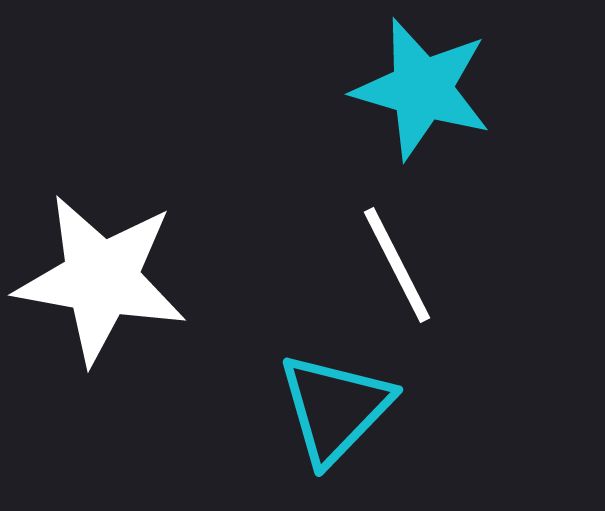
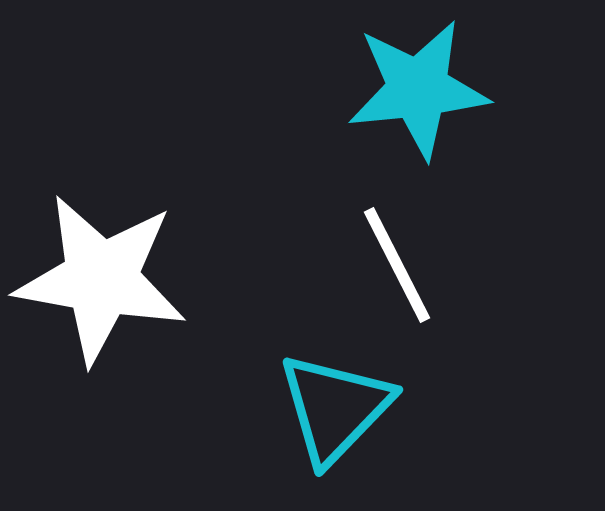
cyan star: moved 4 px left; rotated 22 degrees counterclockwise
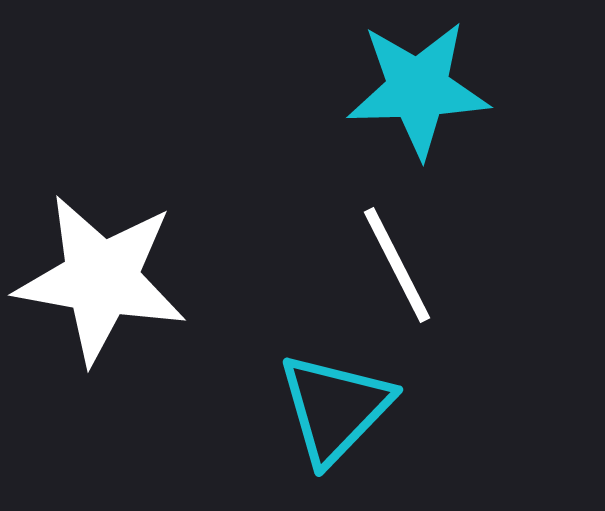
cyan star: rotated 4 degrees clockwise
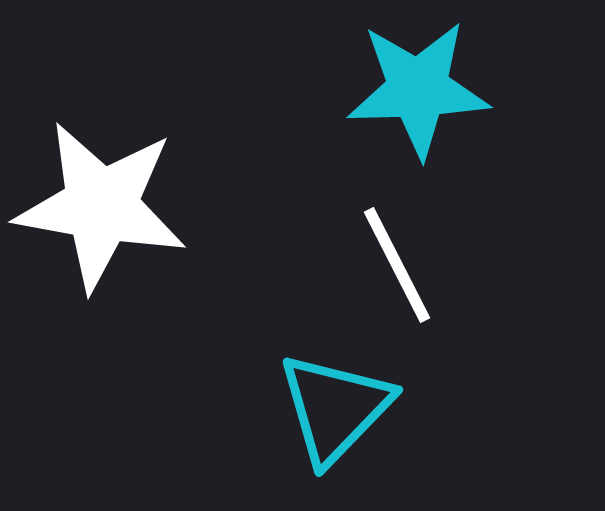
white star: moved 73 px up
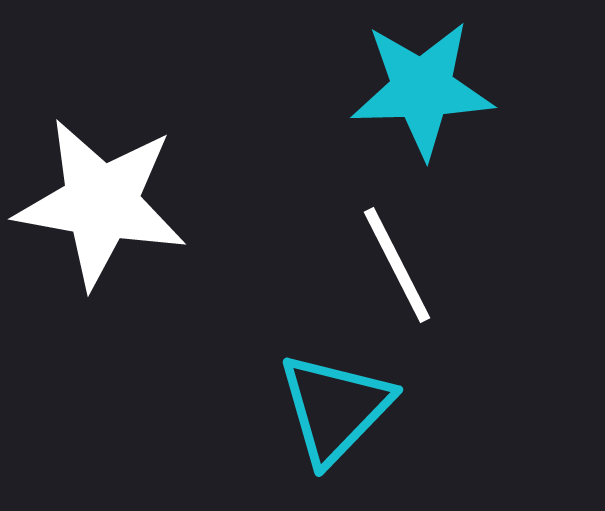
cyan star: moved 4 px right
white star: moved 3 px up
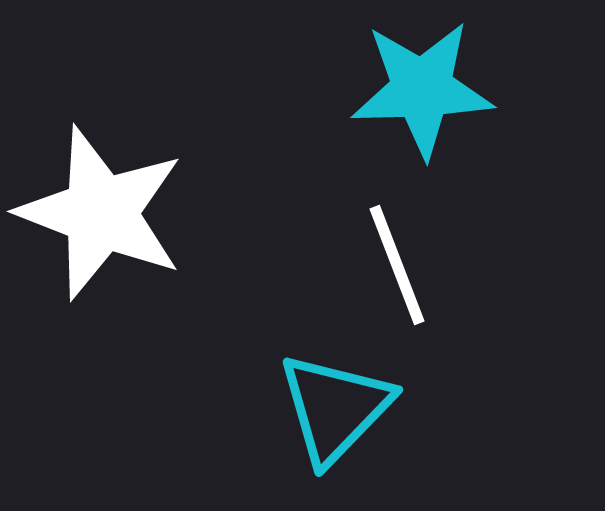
white star: moved 10 px down; rotated 11 degrees clockwise
white line: rotated 6 degrees clockwise
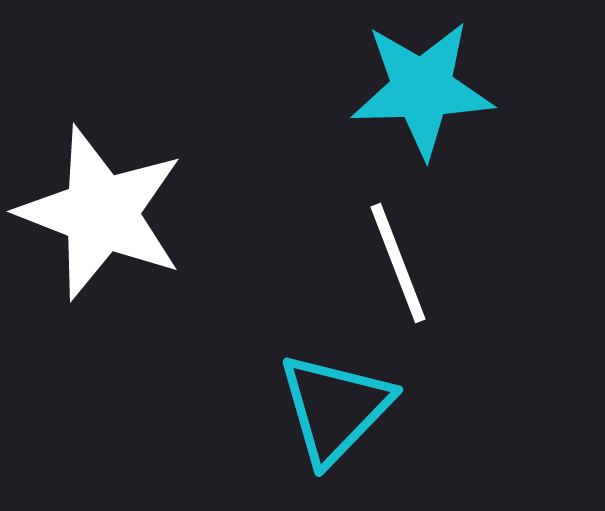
white line: moved 1 px right, 2 px up
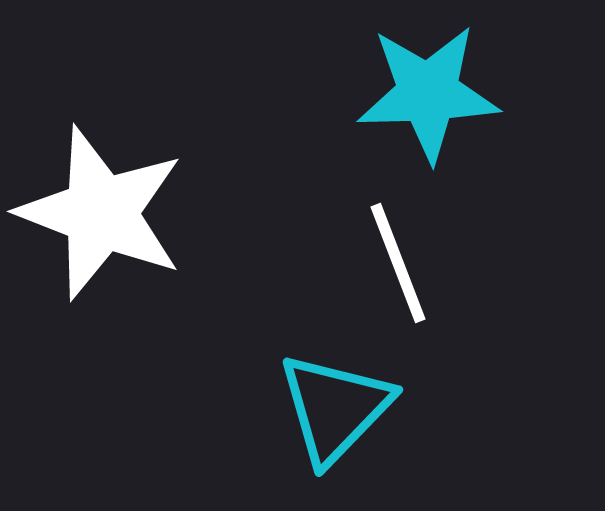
cyan star: moved 6 px right, 4 px down
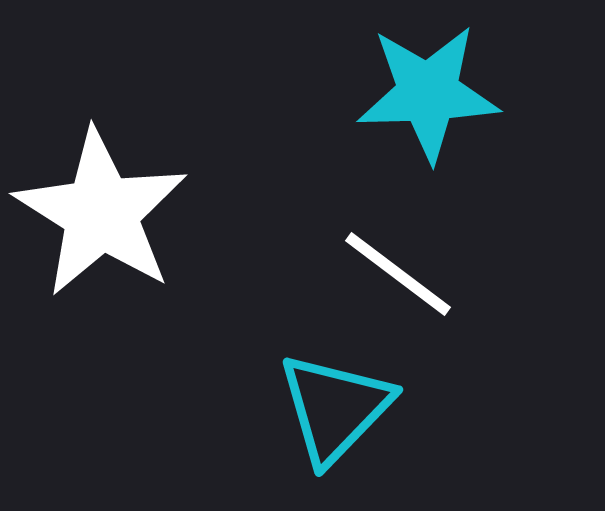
white star: rotated 11 degrees clockwise
white line: moved 11 px down; rotated 32 degrees counterclockwise
